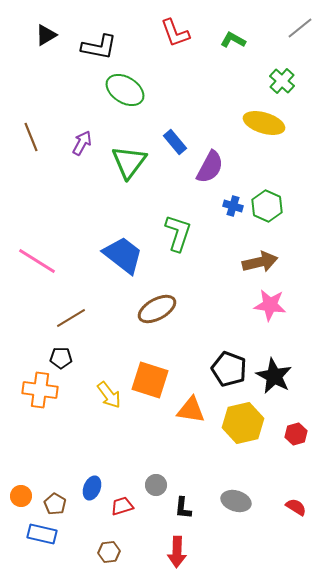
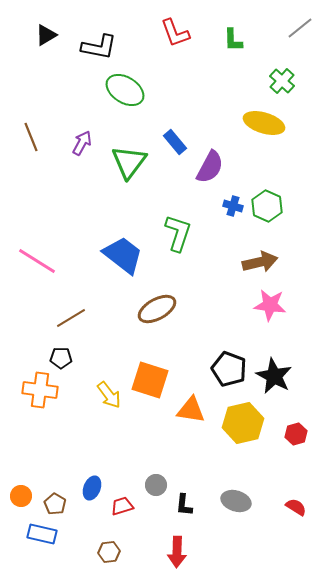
green L-shape at (233, 40): rotated 120 degrees counterclockwise
black L-shape at (183, 508): moved 1 px right, 3 px up
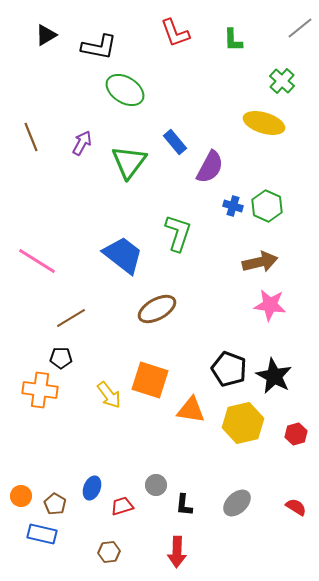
gray ellipse at (236, 501): moved 1 px right, 2 px down; rotated 60 degrees counterclockwise
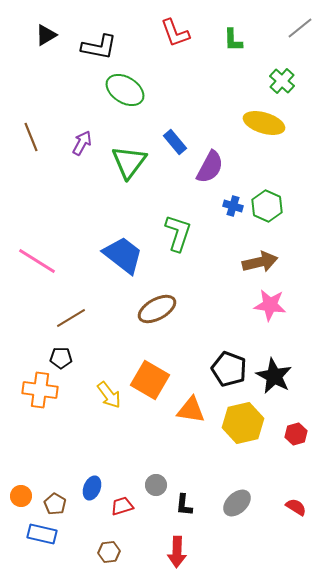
orange square at (150, 380): rotated 12 degrees clockwise
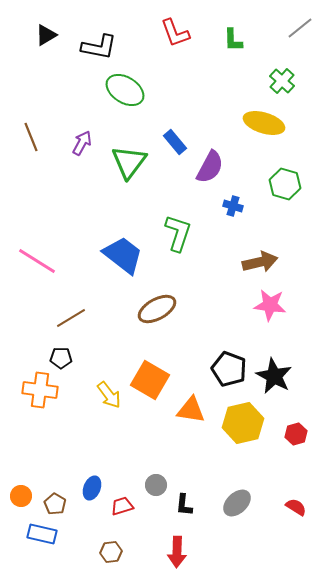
green hexagon at (267, 206): moved 18 px right, 22 px up; rotated 8 degrees counterclockwise
brown hexagon at (109, 552): moved 2 px right
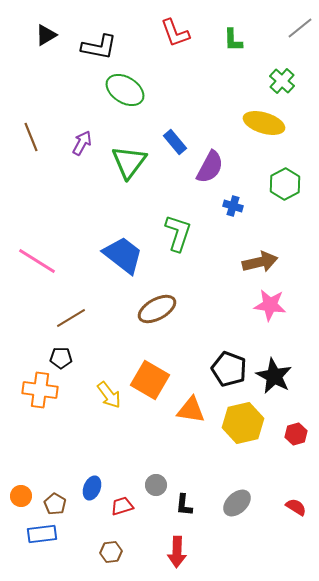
green hexagon at (285, 184): rotated 16 degrees clockwise
blue rectangle at (42, 534): rotated 20 degrees counterclockwise
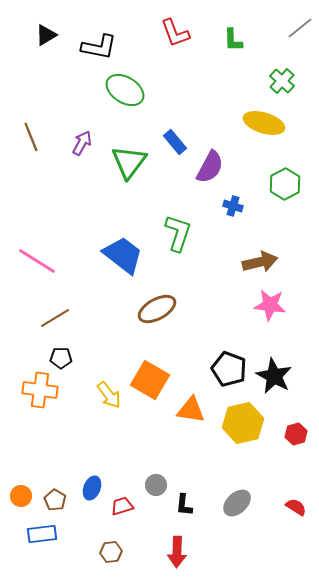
brown line at (71, 318): moved 16 px left
brown pentagon at (55, 504): moved 4 px up
